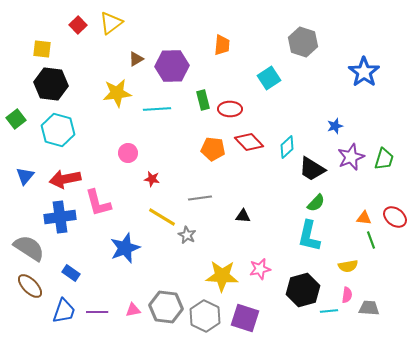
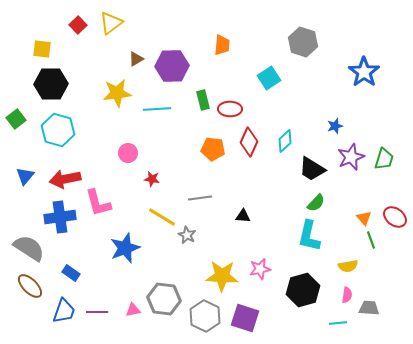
black hexagon at (51, 84): rotated 8 degrees counterclockwise
red diamond at (249, 142): rotated 68 degrees clockwise
cyan diamond at (287, 147): moved 2 px left, 6 px up
orange triangle at (364, 218): rotated 42 degrees clockwise
gray hexagon at (166, 307): moved 2 px left, 8 px up
cyan line at (329, 311): moved 9 px right, 12 px down
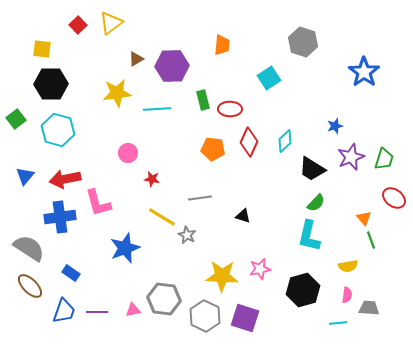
black triangle at (243, 216): rotated 14 degrees clockwise
red ellipse at (395, 217): moved 1 px left, 19 px up
